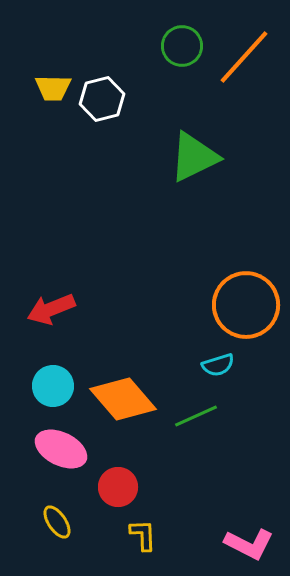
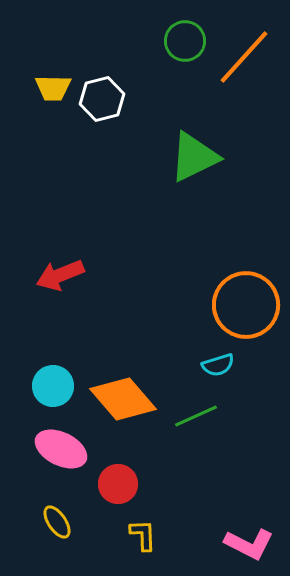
green circle: moved 3 px right, 5 px up
red arrow: moved 9 px right, 34 px up
red circle: moved 3 px up
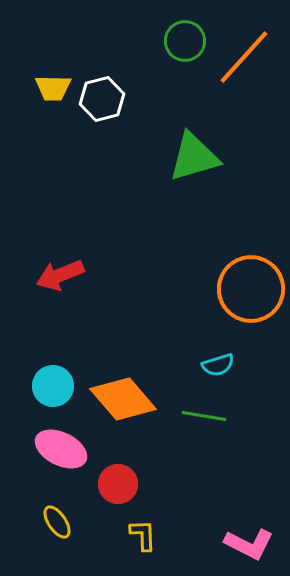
green triangle: rotated 10 degrees clockwise
orange circle: moved 5 px right, 16 px up
green line: moved 8 px right; rotated 33 degrees clockwise
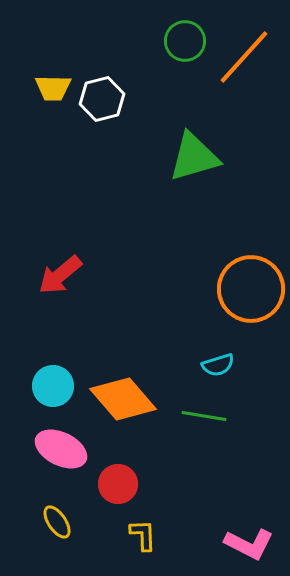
red arrow: rotated 18 degrees counterclockwise
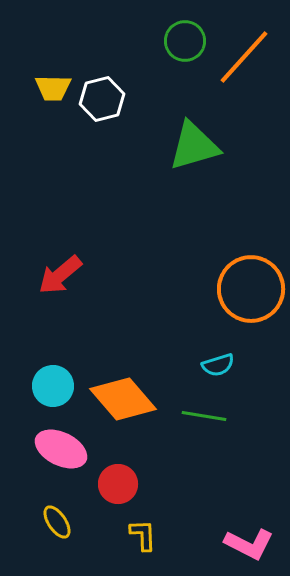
green triangle: moved 11 px up
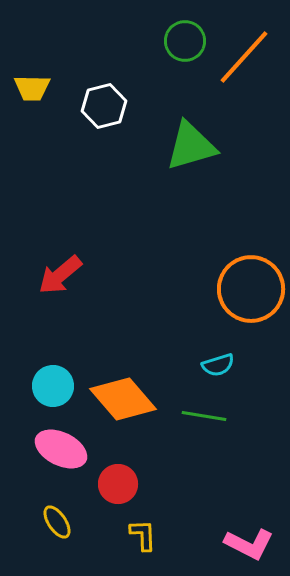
yellow trapezoid: moved 21 px left
white hexagon: moved 2 px right, 7 px down
green triangle: moved 3 px left
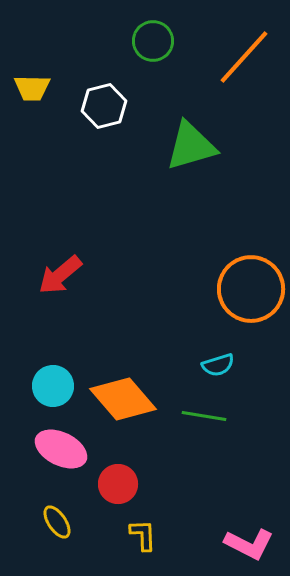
green circle: moved 32 px left
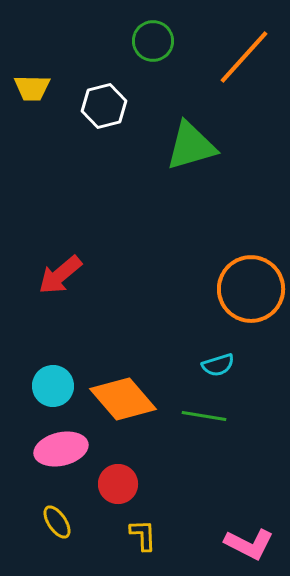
pink ellipse: rotated 39 degrees counterclockwise
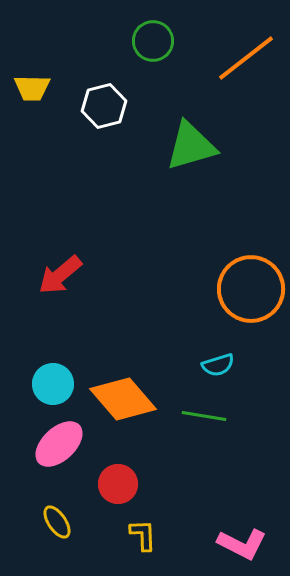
orange line: moved 2 px right, 1 px down; rotated 10 degrees clockwise
cyan circle: moved 2 px up
pink ellipse: moved 2 px left, 5 px up; rotated 30 degrees counterclockwise
pink L-shape: moved 7 px left
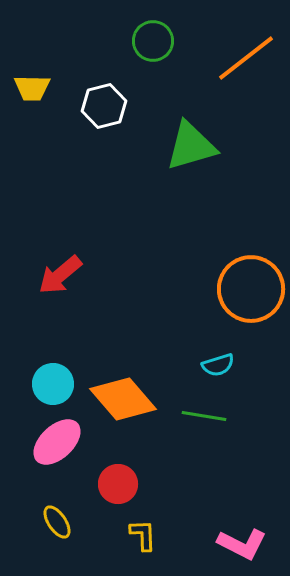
pink ellipse: moved 2 px left, 2 px up
